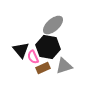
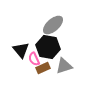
pink semicircle: moved 1 px right, 2 px down
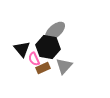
gray ellipse: moved 2 px right, 6 px down
black triangle: moved 1 px right, 1 px up
gray triangle: rotated 30 degrees counterclockwise
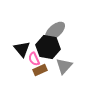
brown rectangle: moved 3 px left, 2 px down
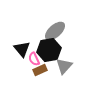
black hexagon: moved 1 px right, 3 px down; rotated 20 degrees counterclockwise
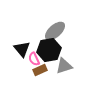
gray triangle: rotated 30 degrees clockwise
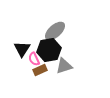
black triangle: rotated 12 degrees clockwise
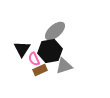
black hexagon: moved 1 px right, 1 px down
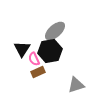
gray triangle: moved 12 px right, 19 px down
brown rectangle: moved 2 px left, 2 px down
